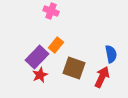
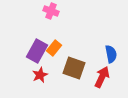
orange rectangle: moved 2 px left, 3 px down
purple rectangle: moved 6 px up; rotated 15 degrees counterclockwise
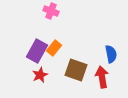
brown square: moved 2 px right, 2 px down
red arrow: rotated 35 degrees counterclockwise
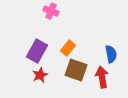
orange rectangle: moved 14 px right
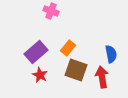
purple rectangle: moved 1 px left, 1 px down; rotated 20 degrees clockwise
red star: rotated 21 degrees counterclockwise
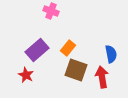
purple rectangle: moved 1 px right, 2 px up
red star: moved 14 px left
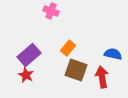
purple rectangle: moved 8 px left, 5 px down
blue semicircle: moved 2 px right; rotated 66 degrees counterclockwise
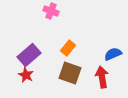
blue semicircle: rotated 36 degrees counterclockwise
brown square: moved 6 px left, 3 px down
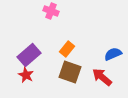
orange rectangle: moved 1 px left, 1 px down
brown square: moved 1 px up
red arrow: rotated 40 degrees counterclockwise
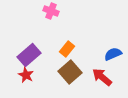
brown square: rotated 30 degrees clockwise
